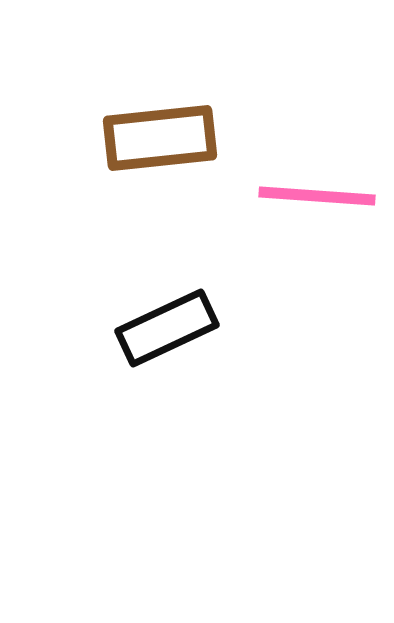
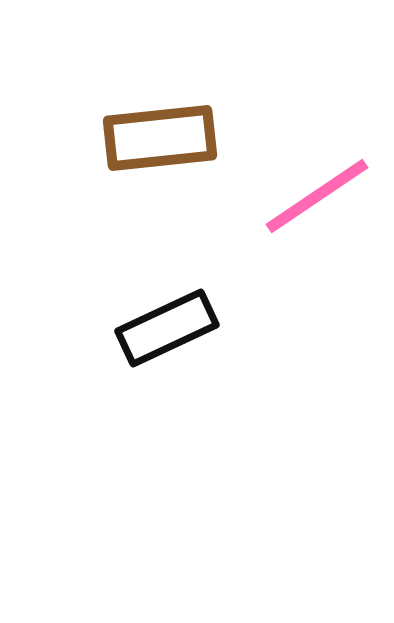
pink line: rotated 38 degrees counterclockwise
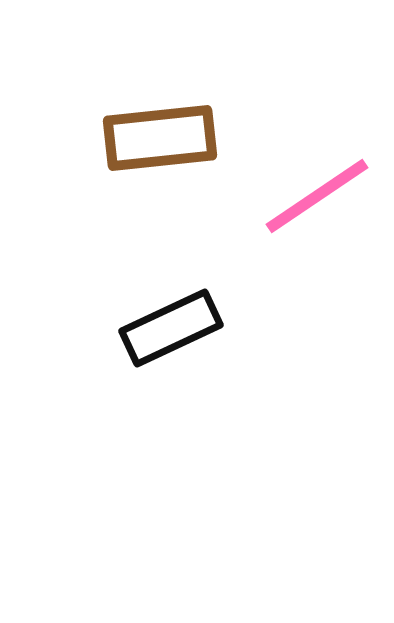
black rectangle: moved 4 px right
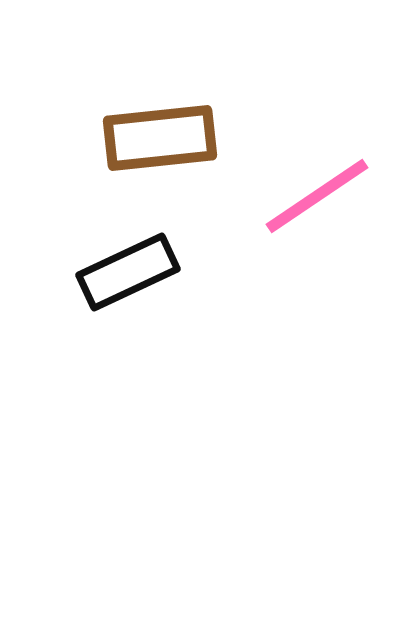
black rectangle: moved 43 px left, 56 px up
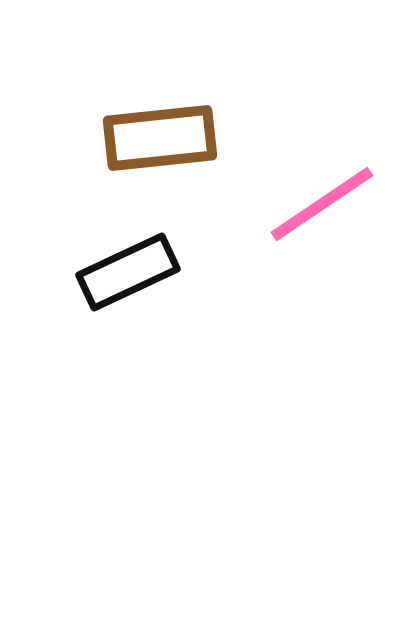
pink line: moved 5 px right, 8 px down
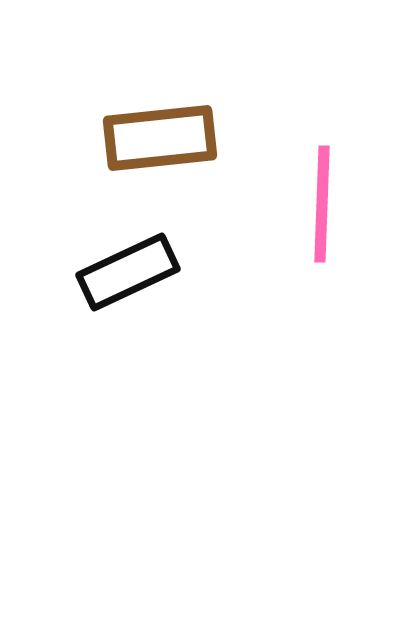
pink line: rotated 54 degrees counterclockwise
